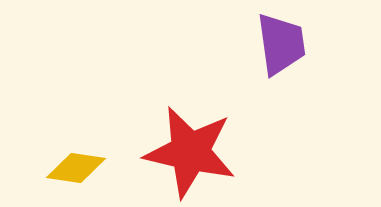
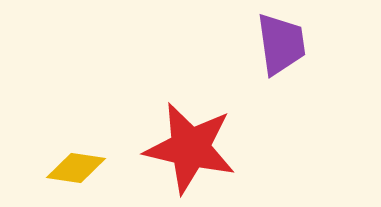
red star: moved 4 px up
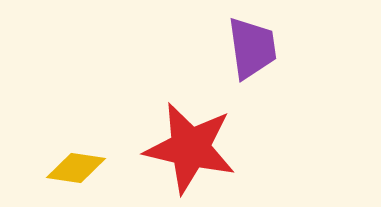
purple trapezoid: moved 29 px left, 4 px down
